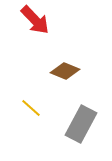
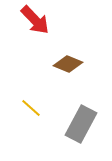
brown diamond: moved 3 px right, 7 px up
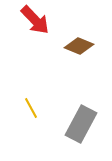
brown diamond: moved 11 px right, 18 px up
yellow line: rotated 20 degrees clockwise
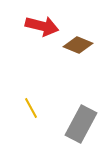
red arrow: moved 7 px right, 6 px down; rotated 32 degrees counterclockwise
brown diamond: moved 1 px left, 1 px up
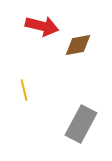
brown diamond: rotated 32 degrees counterclockwise
yellow line: moved 7 px left, 18 px up; rotated 15 degrees clockwise
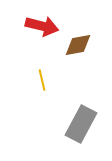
yellow line: moved 18 px right, 10 px up
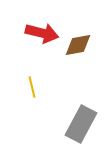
red arrow: moved 7 px down
yellow line: moved 10 px left, 7 px down
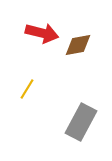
yellow line: moved 5 px left, 2 px down; rotated 45 degrees clockwise
gray rectangle: moved 2 px up
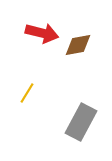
yellow line: moved 4 px down
